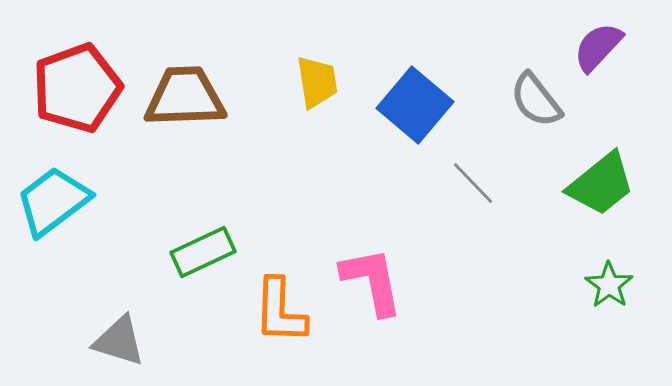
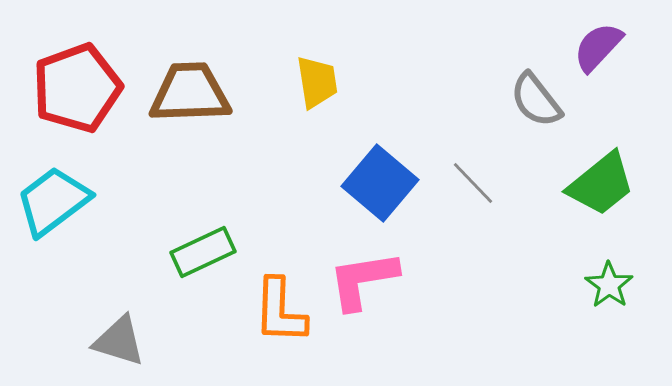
brown trapezoid: moved 5 px right, 4 px up
blue square: moved 35 px left, 78 px down
pink L-shape: moved 9 px left, 1 px up; rotated 88 degrees counterclockwise
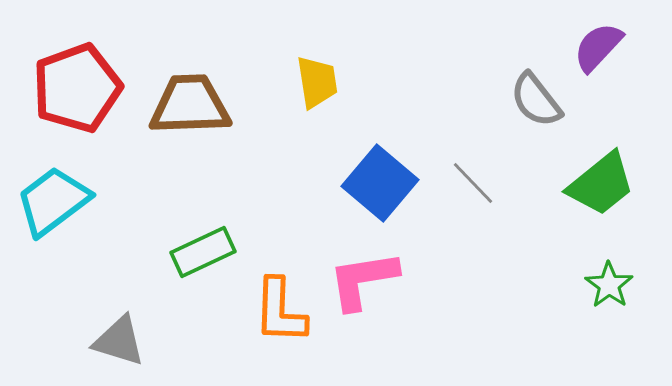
brown trapezoid: moved 12 px down
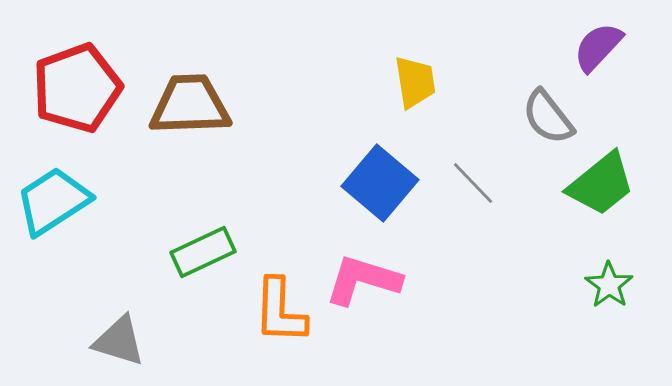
yellow trapezoid: moved 98 px right
gray semicircle: moved 12 px right, 17 px down
cyan trapezoid: rotated 4 degrees clockwise
pink L-shape: rotated 26 degrees clockwise
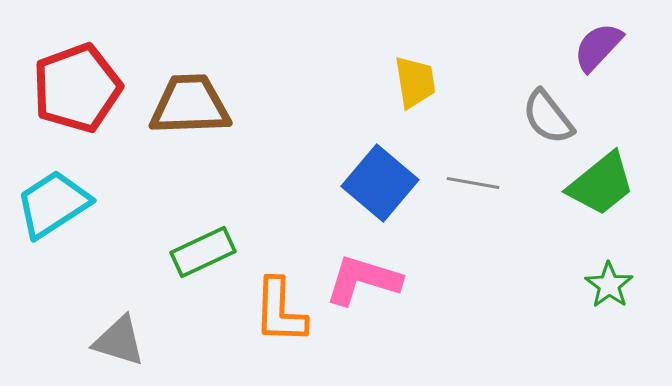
gray line: rotated 36 degrees counterclockwise
cyan trapezoid: moved 3 px down
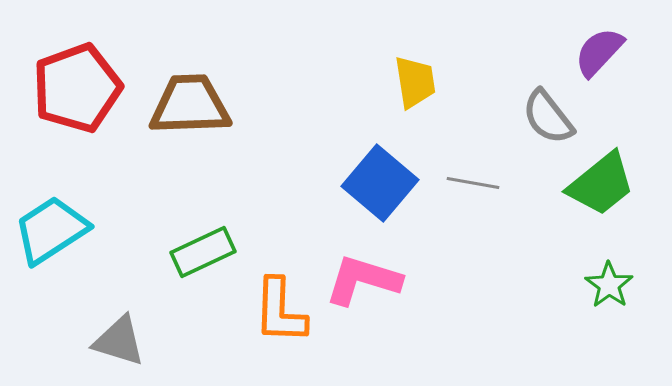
purple semicircle: moved 1 px right, 5 px down
cyan trapezoid: moved 2 px left, 26 px down
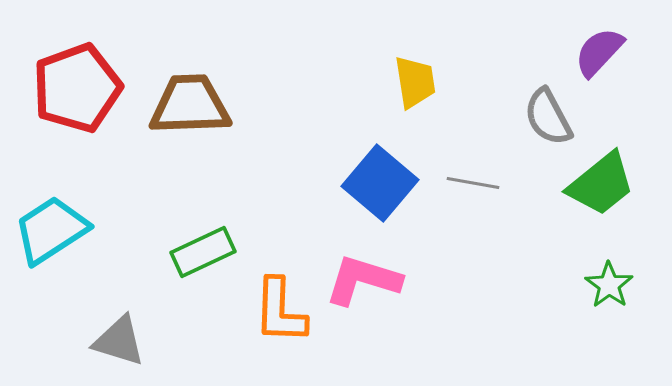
gray semicircle: rotated 10 degrees clockwise
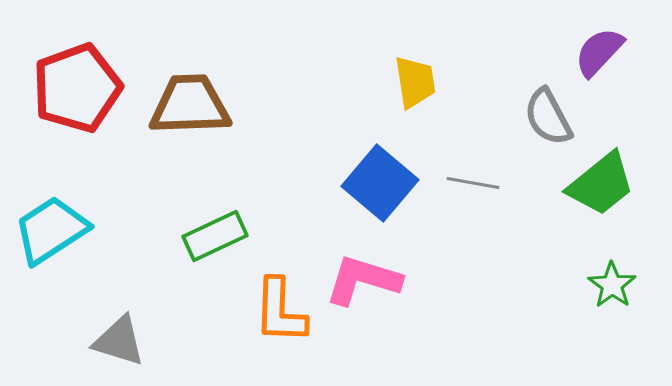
green rectangle: moved 12 px right, 16 px up
green star: moved 3 px right
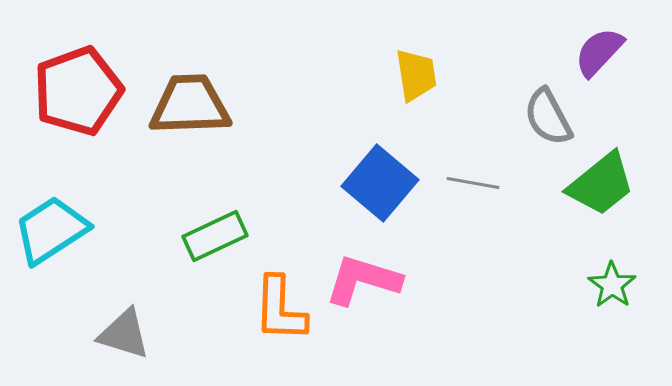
yellow trapezoid: moved 1 px right, 7 px up
red pentagon: moved 1 px right, 3 px down
orange L-shape: moved 2 px up
gray triangle: moved 5 px right, 7 px up
